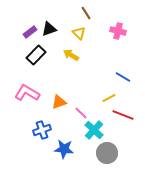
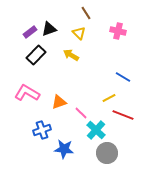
cyan cross: moved 2 px right
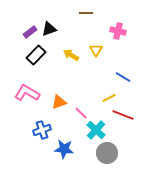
brown line: rotated 56 degrees counterclockwise
yellow triangle: moved 17 px right, 17 px down; rotated 16 degrees clockwise
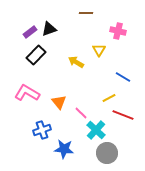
yellow triangle: moved 3 px right
yellow arrow: moved 5 px right, 7 px down
orange triangle: rotated 49 degrees counterclockwise
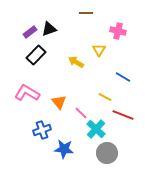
yellow line: moved 4 px left, 1 px up; rotated 56 degrees clockwise
cyan cross: moved 1 px up
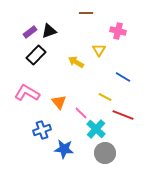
black triangle: moved 2 px down
gray circle: moved 2 px left
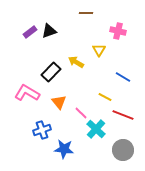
black rectangle: moved 15 px right, 17 px down
gray circle: moved 18 px right, 3 px up
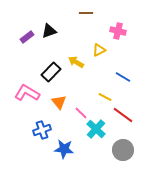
purple rectangle: moved 3 px left, 5 px down
yellow triangle: rotated 32 degrees clockwise
red line: rotated 15 degrees clockwise
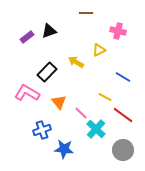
black rectangle: moved 4 px left
